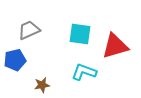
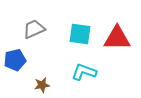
gray trapezoid: moved 5 px right, 1 px up
red triangle: moved 2 px right, 8 px up; rotated 16 degrees clockwise
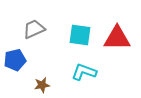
cyan square: moved 1 px down
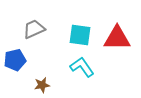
cyan L-shape: moved 2 px left, 5 px up; rotated 35 degrees clockwise
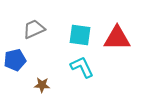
cyan L-shape: rotated 10 degrees clockwise
brown star: rotated 14 degrees clockwise
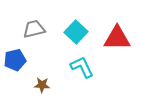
gray trapezoid: rotated 10 degrees clockwise
cyan square: moved 4 px left, 3 px up; rotated 35 degrees clockwise
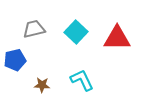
cyan L-shape: moved 13 px down
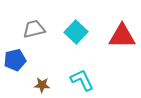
red triangle: moved 5 px right, 2 px up
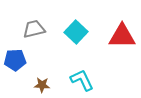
blue pentagon: rotated 10 degrees clockwise
